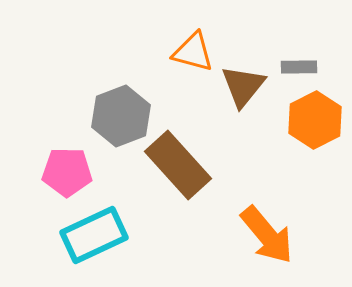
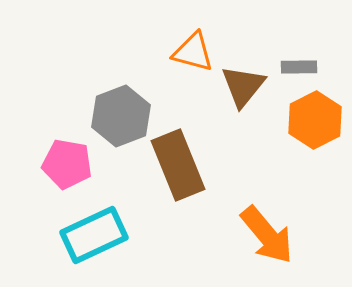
brown rectangle: rotated 20 degrees clockwise
pink pentagon: moved 8 px up; rotated 9 degrees clockwise
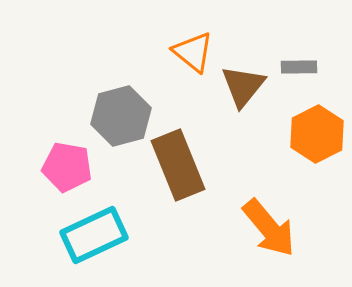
orange triangle: rotated 24 degrees clockwise
gray hexagon: rotated 6 degrees clockwise
orange hexagon: moved 2 px right, 14 px down
pink pentagon: moved 3 px down
orange arrow: moved 2 px right, 7 px up
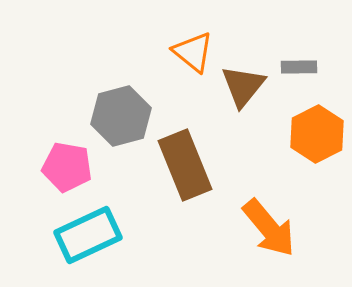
brown rectangle: moved 7 px right
cyan rectangle: moved 6 px left
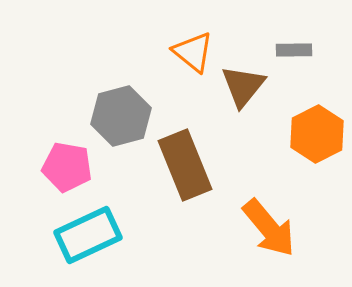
gray rectangle: moved 5 px left, 17 px up
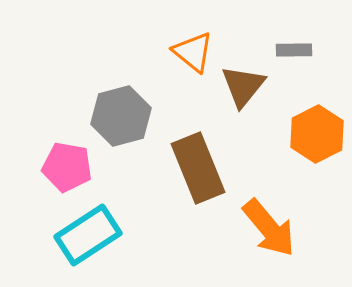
brown rectangle: moved 13 px right, 3 px down
cyan rectangle: rotated 8 degrees counterclockwise
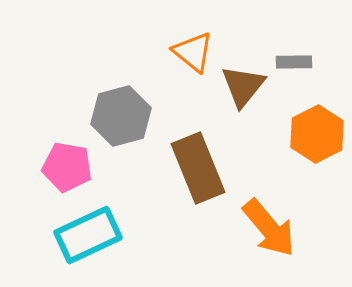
gray rectangle: moved 12 px down
cyan rectangle: rotated 8 degrees clockwise
